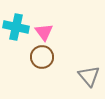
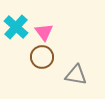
cyan cross: rotated 30 degrees clockwise
gray triangle: moved 13 px left, 1 px up; rotated 40 degrees counterclockwise
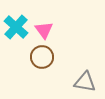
pink triangle: moved 2 px up
gray triangle: moved 9 px right, 7 px down
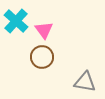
cyan cross: moved 6 px up
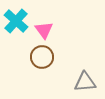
gray triangle: rotated 15 degrees counterclockwise
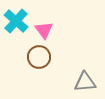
brown circle: moved 3 px left
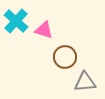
pink triangle: rotated 36 degrees counterclockwise
brown circle: moved 26 px right
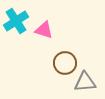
cyan cross: rotated 15 degrees clockwise
brown circle: moved 6 px down
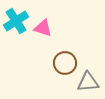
pink triangle: moved 1 px left, 2 px up
gray triangle: moved 3 px right
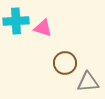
cyan cross: rotated 30 degrees clockwise
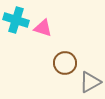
cyan cross: moved 1 px up; rotated 20 degrees clockwise
gray triangle: moved 2 px right; rotated 25 degrees counterclockwise
